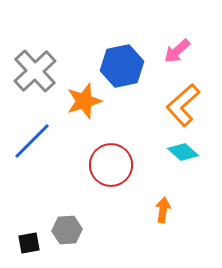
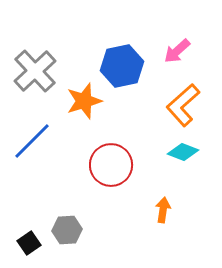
cyan diamond: rotated 20 degrees counterclockwise
black square: rotated 25 degrees counterclockwise
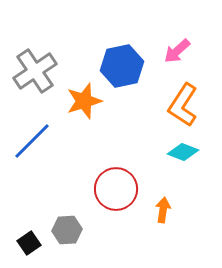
gray cross: rotated 9 degrees clockwise
orange L-shape: rotated 15 degrees counterclockwise
red circle: moved 5 px right, 24 px down
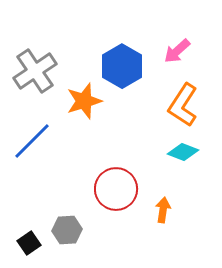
blue hexagon: rotated 18 degrees counterclockwise
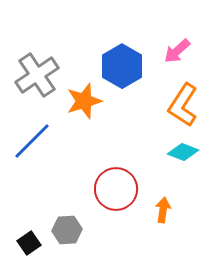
gray cross: moved 2 px right, 4 px down
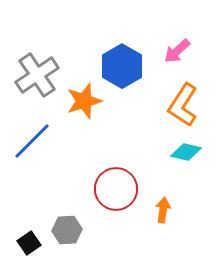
cyan diamond: moved 3 px right; rotated 8 degrees counterclockwise
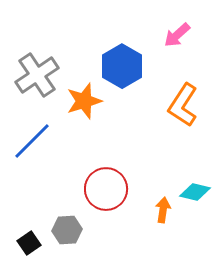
pink arrow: moved 16 px up
cyan diamond: moved 9 px right, 40 px down
red circle: moved 10 px left
